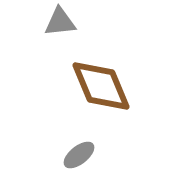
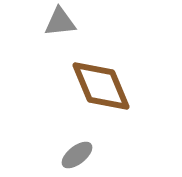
gray ellipse: moved 2 px left
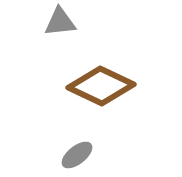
brown diamond: rotated 42 degrees counterclockwise
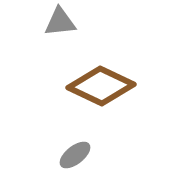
gray ellipse: moved 2 px left
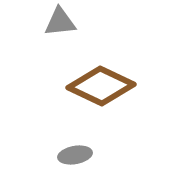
gray ellipse: rotated 28 degrees clockwise
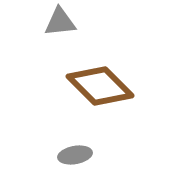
brown diamond: moved 1 px left; rotated 20 degrees clockwise
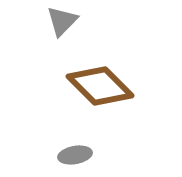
gray triangle: moved 2 px right, 1 px up; rotated 40 degrees counterclockwise
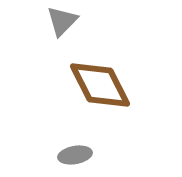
brown diamond: moved 1 px up; rotated 18 degrees clockwise
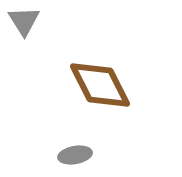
gray triangle: moved 38 px left; rotated 16 degrees counterclockwise
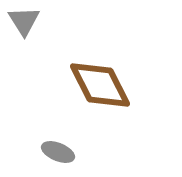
gray ellipse: moved 17 px left, 3 px up; rotated 32 degrees clockwise
